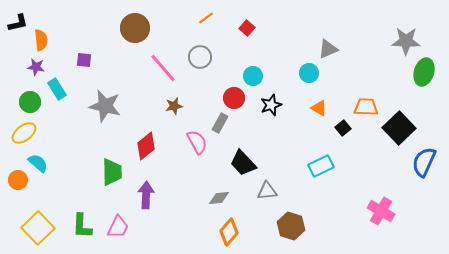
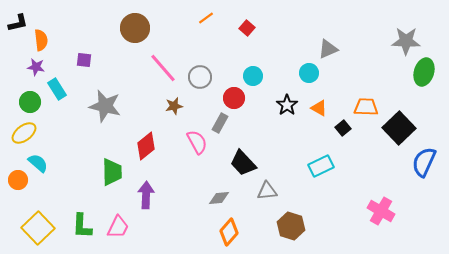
gray circle at (200, 57): moved 20 px down
black star at (271, 105): moved 16 px right; rotated 15 degrees counterclockwise
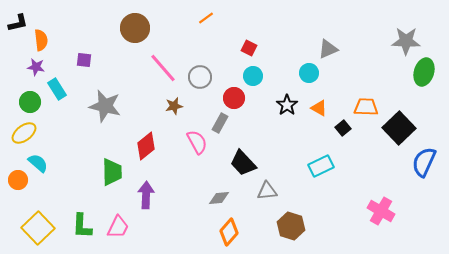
red square at (247, 28): moved 2 px right, 20 px down; rotated 14 degrees counterclockwise
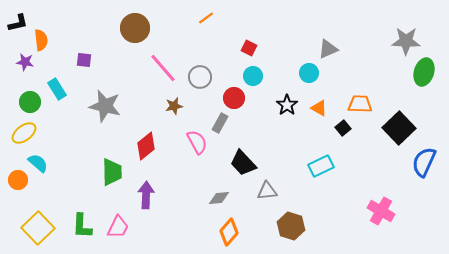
purple star at (36, 67): moved 11 px left, 5 px up
orange trapezoid at (366, 107): moved 6 px left, 3 px up
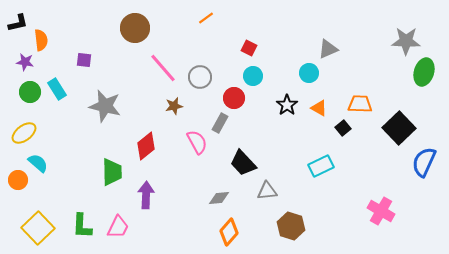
green circle at (30, 102): moved 10 px up
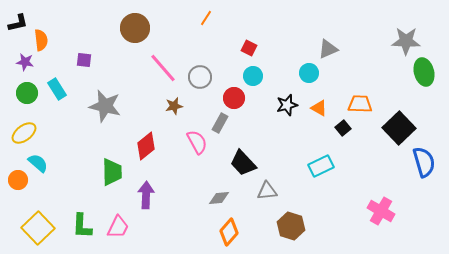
orange line at (206, 18): rotated 21 degrees counterclockwise
green ellipse at (424, 72): rotated 32 degrees counterclockwise
green circle at (30, 92): moved 3 px left, 1 px down
black star at (287, 105): rotated 20 degrees clockwise
blue semicircle at (424, 162): rotated 140 degrees clockwise
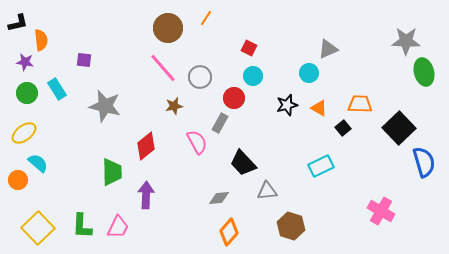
brown circle at (135, 28): moved 33 px right
